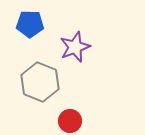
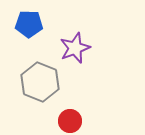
blue pentagon: moved 1 px left
purple star: moved 1 px down
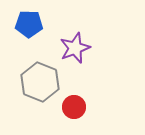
red circle: moved 4 px right, 14 px up
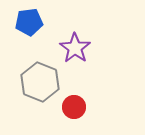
blue pentagon: moved 2 px up; rotated 8 degrees counterclockwise
purple star: rotated 16 degrees counterclockwise
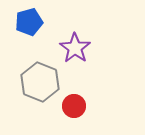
blue pentagon: rotated 8 degrees counterclockwise
red circle: moved 1 px up
